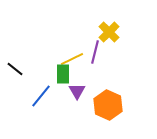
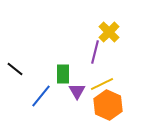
yellow line: moved 30 px right, 25 px down
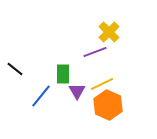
purple line: rotated 55 degrees clockwise
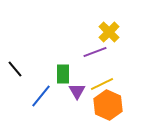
black line: rotated 12 degrees clockwise
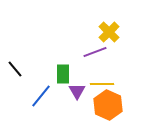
yellow line: rotated 25 degrees clockwise
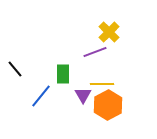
purple triangle: moved 6 px right, 4 px down
orange hexagon: rotated 8 degrees clockwise
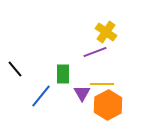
yellow cross: moved 3 px left; rotated 10 degrees counterclockwise
purple triangle: moved 1 px left, 2 px up
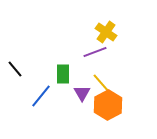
yellow line: rotated 50 degrees clockwise
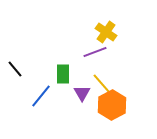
orange hexagon: moved 4 px right
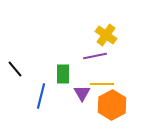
yellow cross: moved 3 px down
purple line: moved 4 px down; rotated 10 degrees clockwise
yellow line: rotated 50 degrees counterclockwise
blue line: rotated 25 degrees counterclockwise
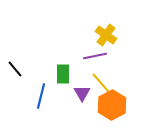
yellow line: moved 1 px left, 1 px up; rotated 50 degrees clockwise
